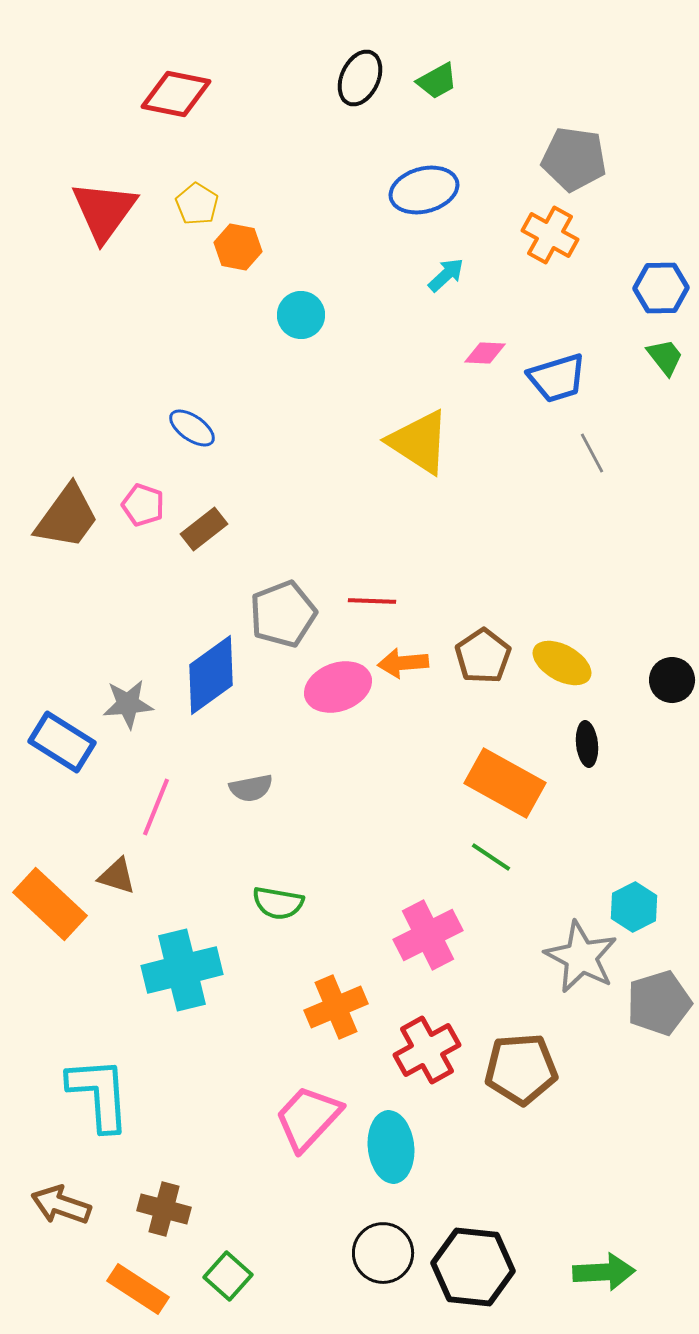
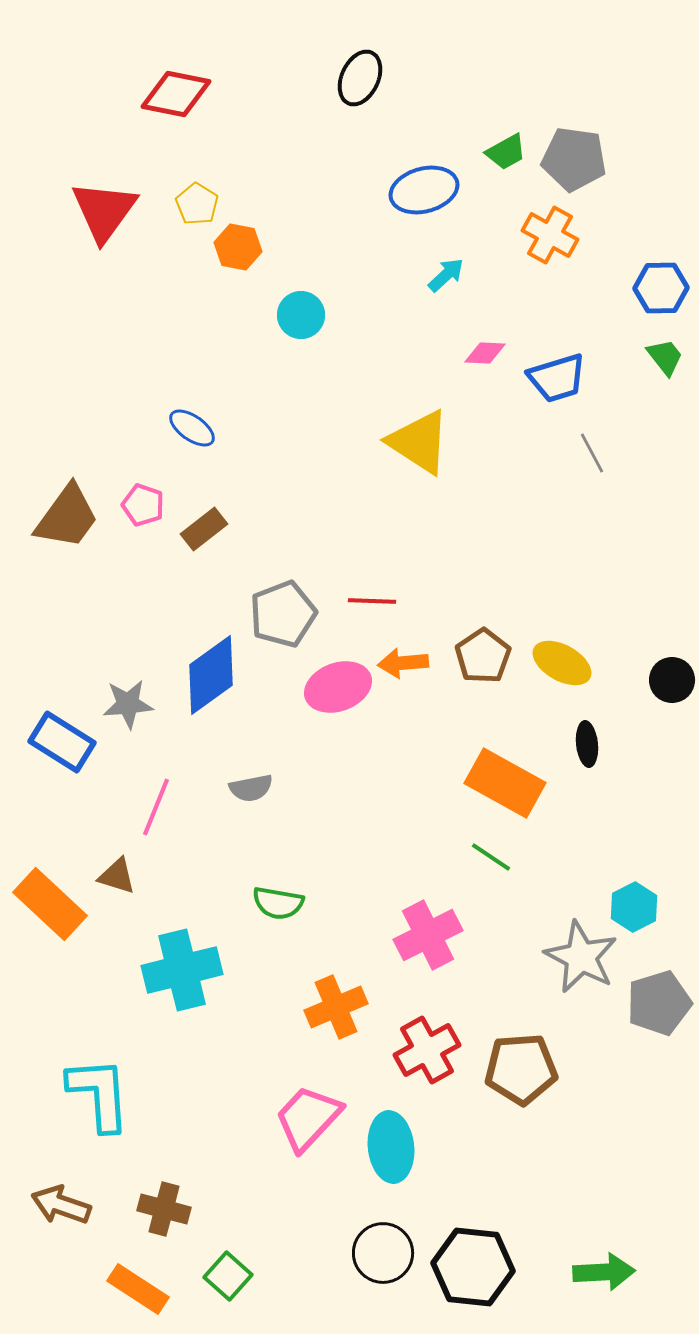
green trapezoid at (437, 81): moved 69 px right, 71 px down
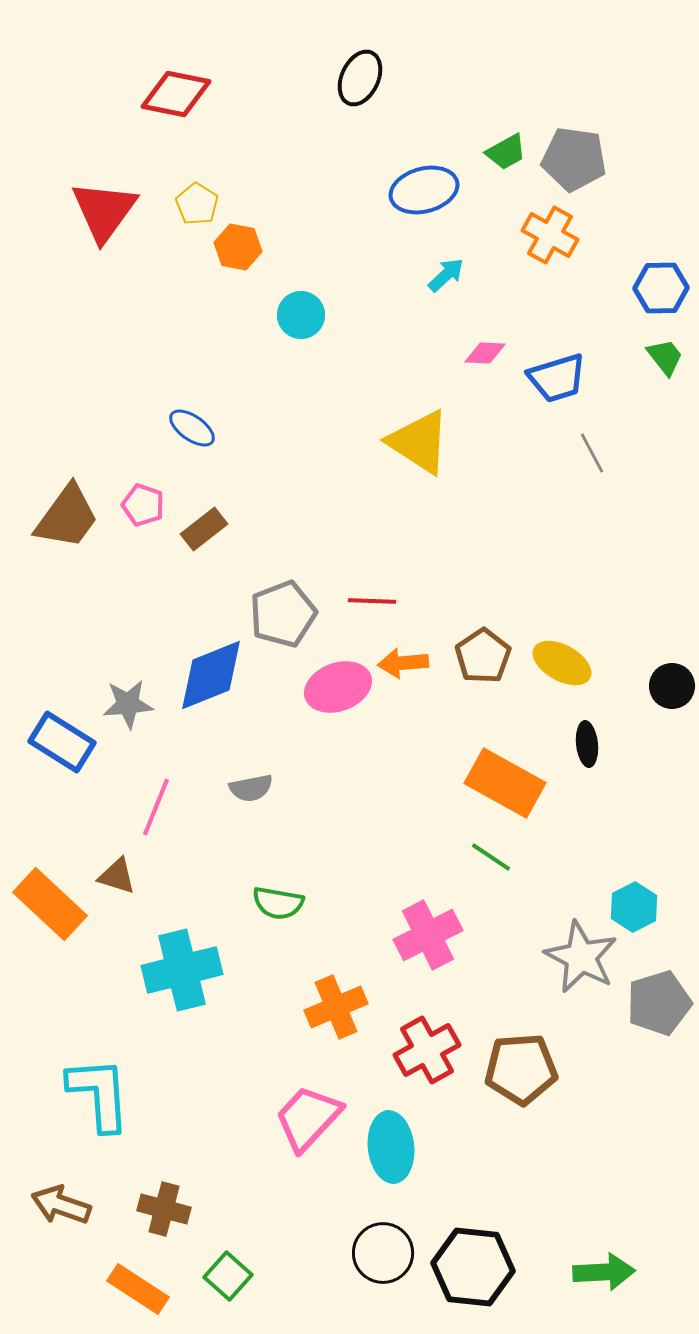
blue diamond at (211, 675): rotated 14 degrees clockwise
black circle at (672, 680): moved 6 px down
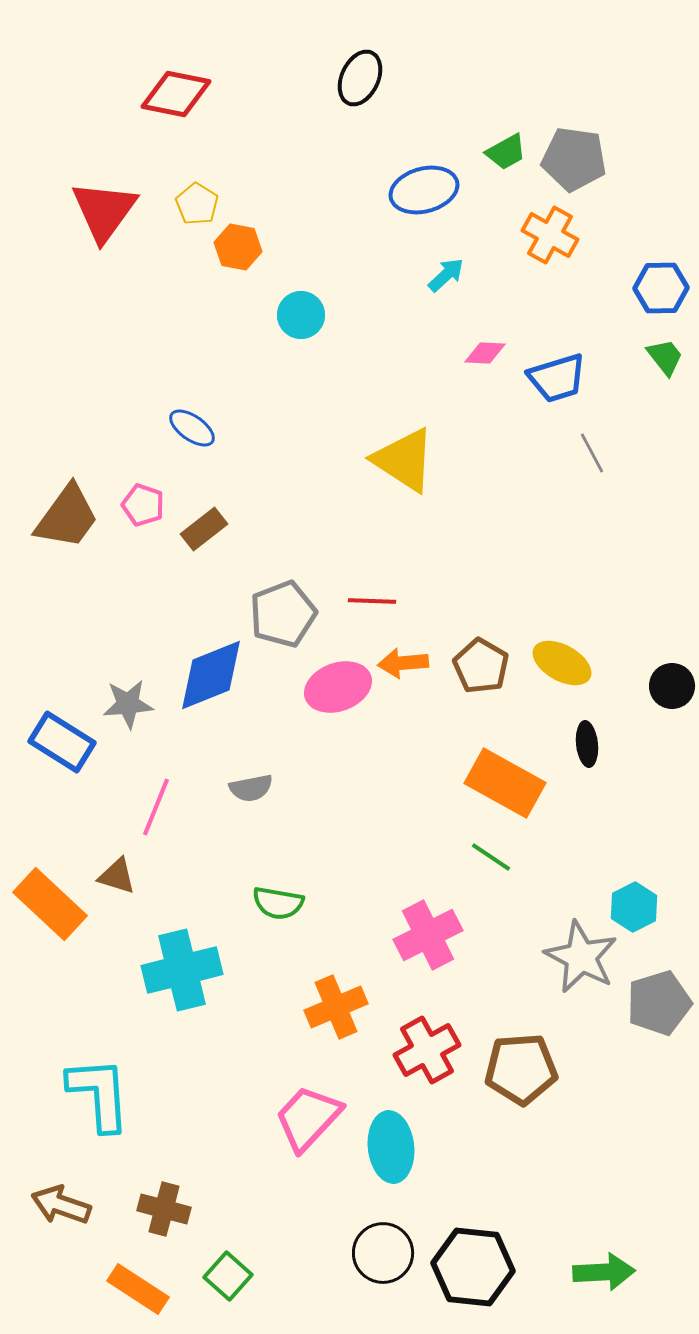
yellow triangle at (419, 442): moved 15 px left, 18 px down
brown pentagon at (483, 656): moved 2 px left, 10 px down; rotated 8 degrees counterclockwise
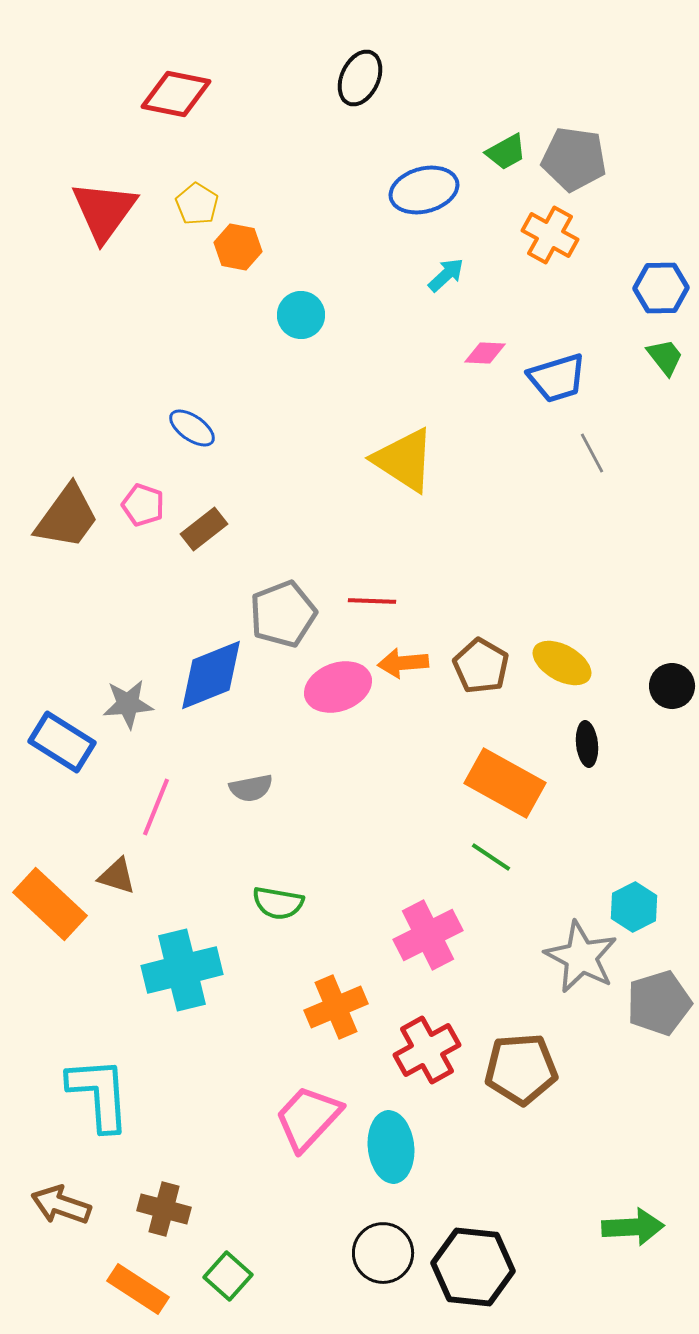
green arrow at (604, 1272): moved 29 px right, 45 px up
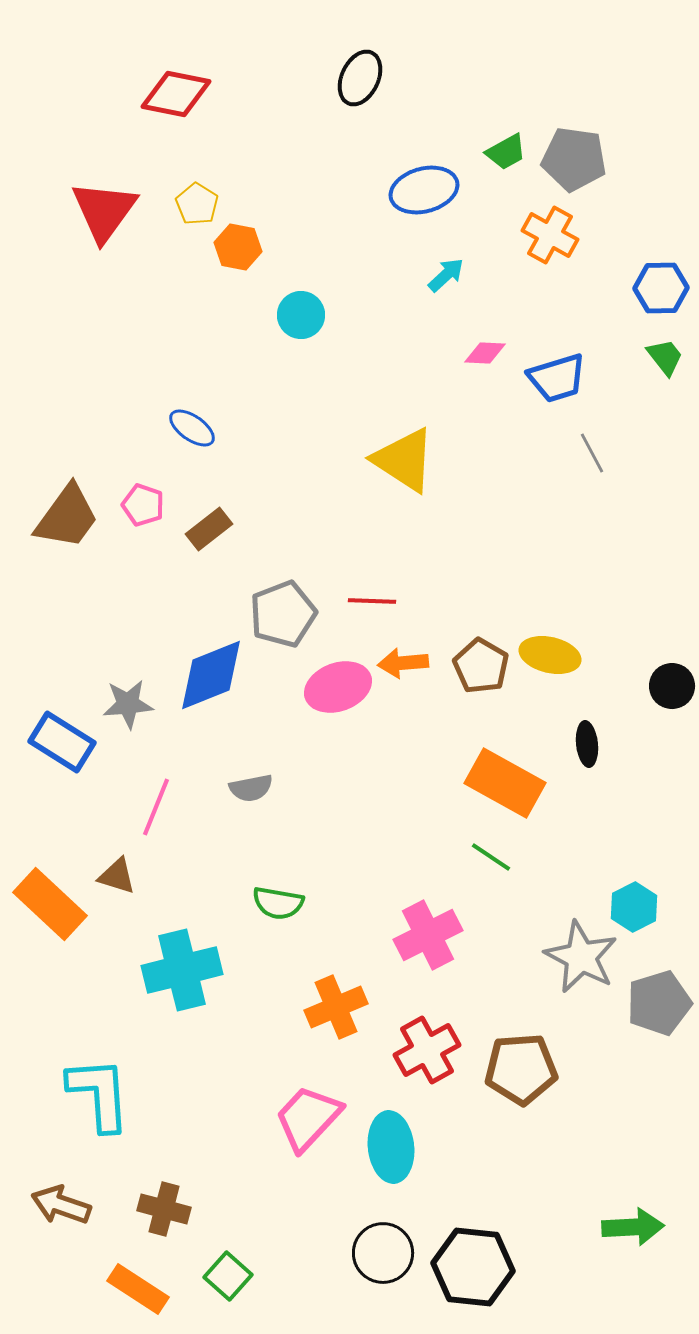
brown rectangle at (204, 529): moved 5 px right
yellow ellipse at (562, 663): moved 12 px left, 8 px up; rotated 16 degrees counterclockwise
